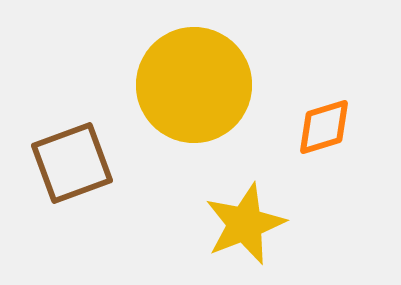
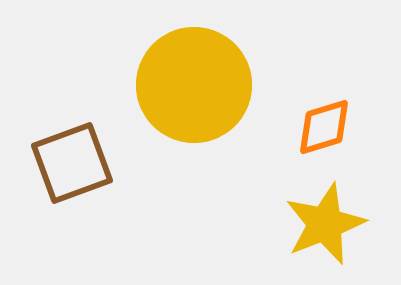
yellow star: moved 80 px right
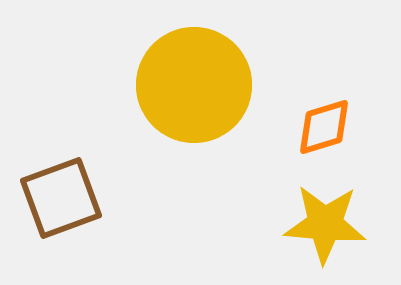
brown square: moved 11 px left, 35 px down
yellow star: rotated 26 degrees clockwise
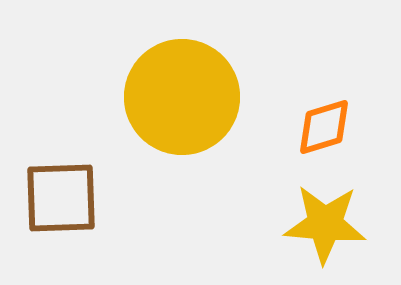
yellow circle: moved 12 px left, 12 px down
brown square: rotated 18 degrees clockwise
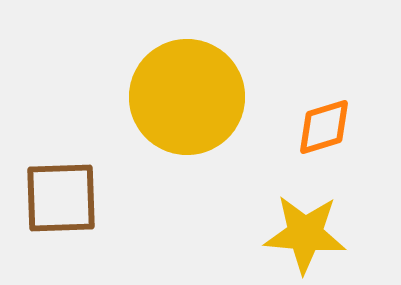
yellow circle: moved 5 px right
yellow star: moved 20 px left, 10 px down
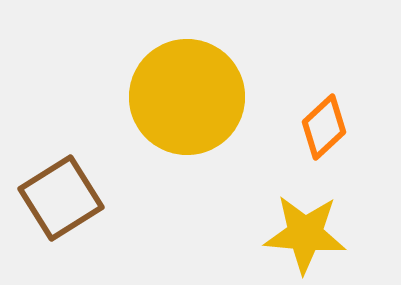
orange diamond: rotated 26 degrees counterclockwise
brown square: rotated 30 degrees counterclockwise
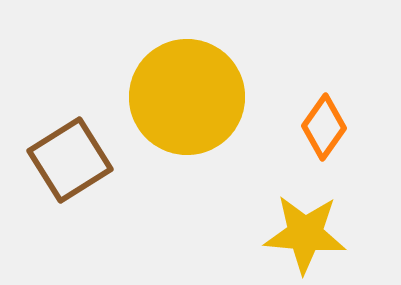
orange diamond: rotated 12 degrees counterclockwise
brown square: moved 9 px right, 38 px up
